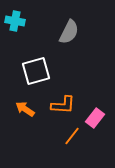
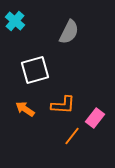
cyan cross: rotated 30 degrees clockwise
white square: moved 1 px left, 1 px up
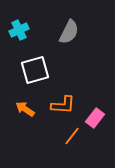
cyan cross: moved 4 px right, 9 px down; rotated 24 degrees clockwise
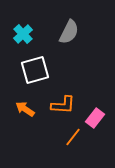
cyan cross: moved 4 px right, 4 px down; rotated 18 degrees counterclockwise
orange line: moved 1 px right, 1 px down
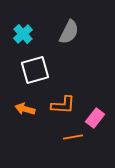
orange arrow: rotated 18 degrees counterclockwise
orange line: rotated 42 degrees clockwise
